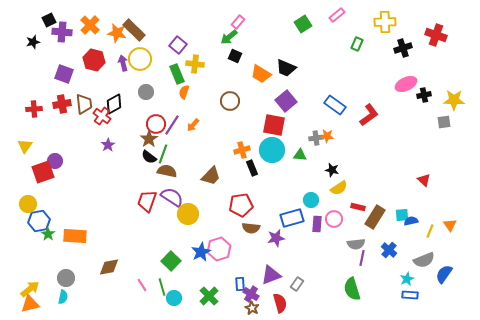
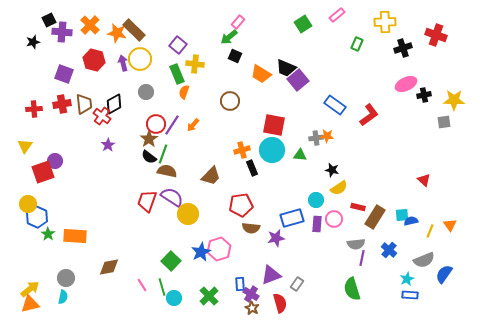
purple square at (286, 101): moved 12 px right, 21 px up
cyan circle at (311, 200): moved 5 px right
blue hexagon at (39, 221): moved 2 px left, 4 px up; rotated 25 degrees counterclockwise
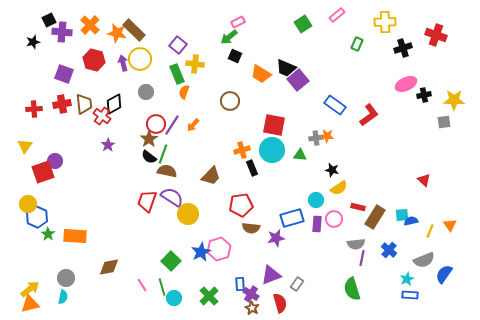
pink rectangle at (238, 22): rotated 24 degrees clockwise
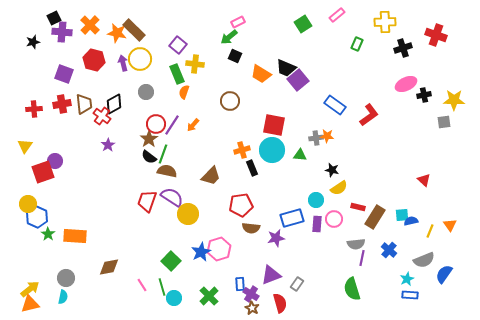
black square at (49, 20): moved 5 px right, 2 px up
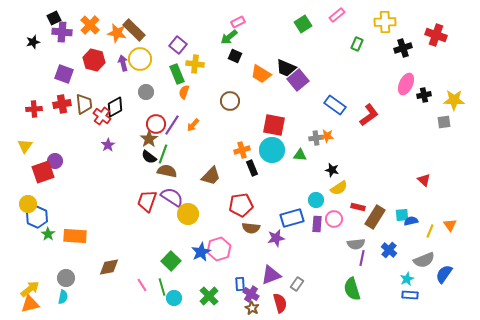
pink ellipse at (406, 84): rotated 40 degrees counterclockwise
black diamond at (114, 104): moved 1 px right, 3 px down
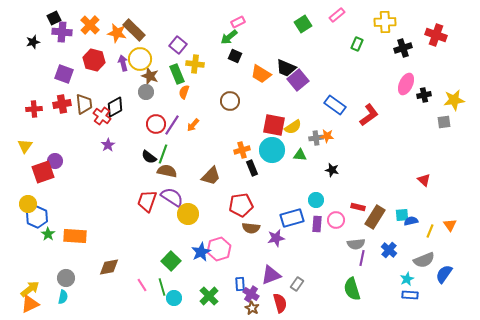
yellow star at (454, 100): rotated 10 degrees counterclockwise
brown star at (149, 139): moved 1 px right, 63 px up; rotated 18 degrees counterclockwise
yellow semicircle at (339, 188): moved 46 px left, 61 px up
pink circle at (334, 219): moved 2 px right, 1 px down
orange triangle at (30, 304): rotated 12 degrees counterclockwise
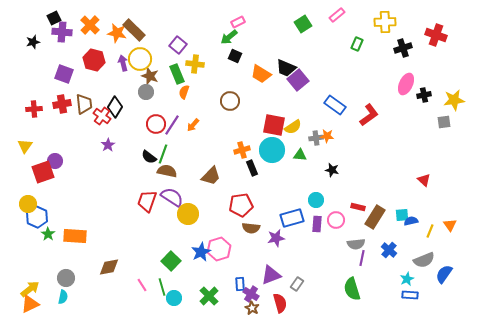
black diamond at (115, 107): rotated 30 degrees counterclockwise
